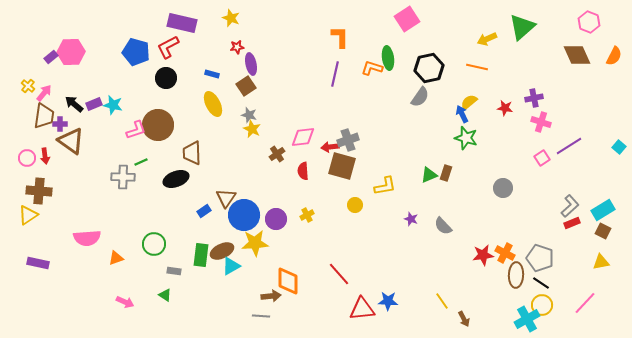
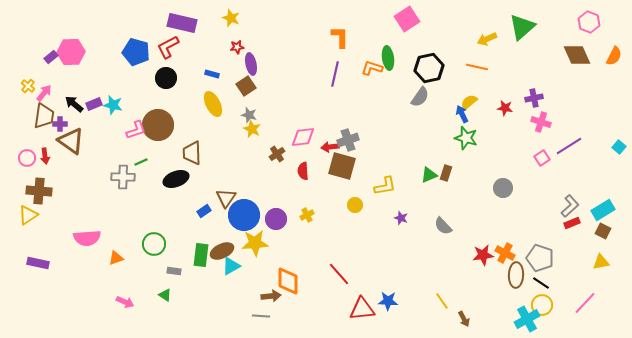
purple star at (411, 219): moved 10 px left, 1 px up
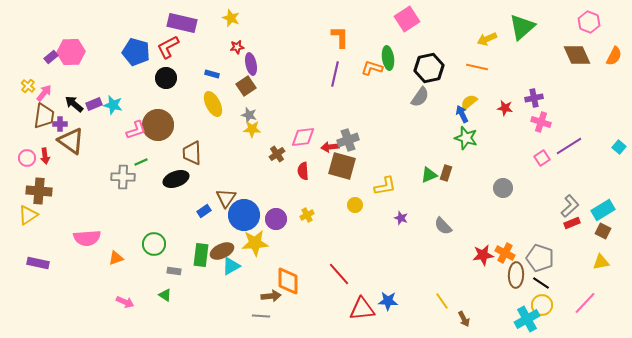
yellow star at (252, 129): rotated 24 degrees counterclockwise
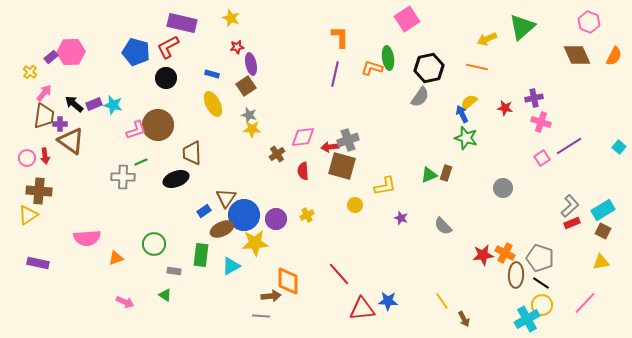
yellow cross at (28, 86): moved 2 px right, 14 px up
brown ellipse at (222, 251): moved 22 px up
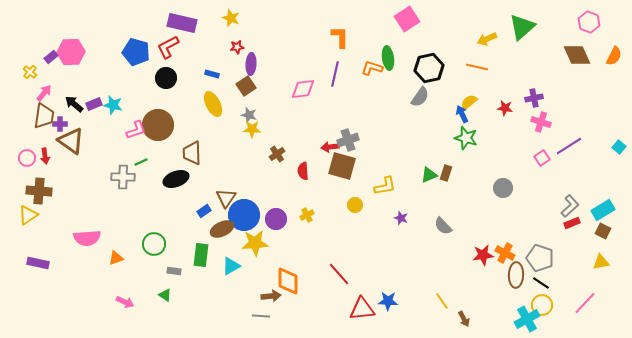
purple ellipse at (251, 64): rotated 15 degrees clockwise
pink diamond at (303, 137): moved 48 px up
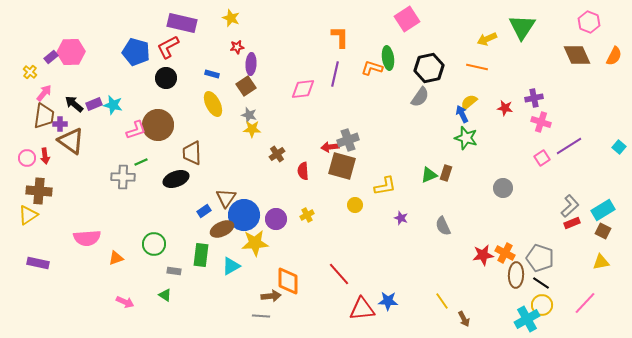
green triangle at (522, 27): rotated 16 degrees counterclockwise
gray semicircle at (443, 226): rotated 18 degrees clockwise
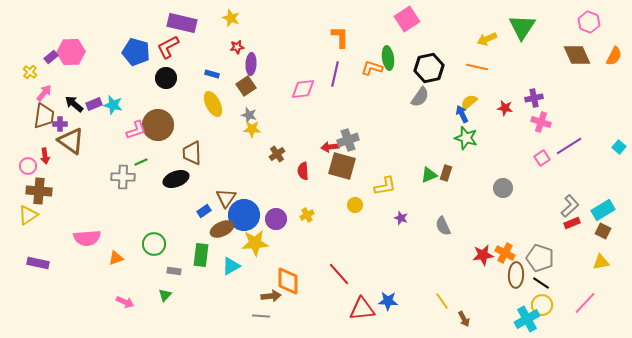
pink circle at (27, 158): moved 1 px right, 8 px down
green triangle at (165, 295): rotated 40 degrees clockwise
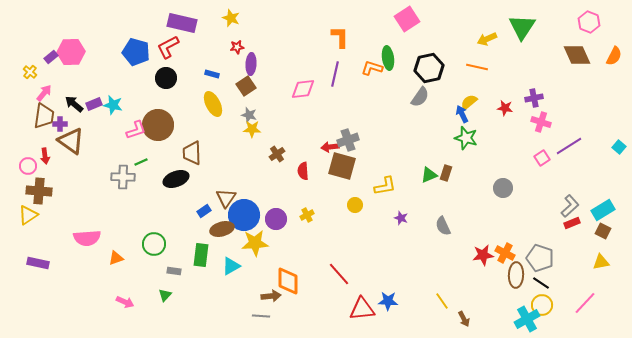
brown ellipse at (222, 229): rotated 10 degrees clockwise
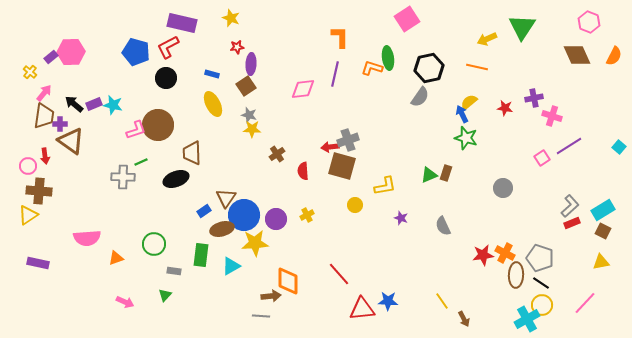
pink cross at (541, 122): moved 11 px right, 6 px up
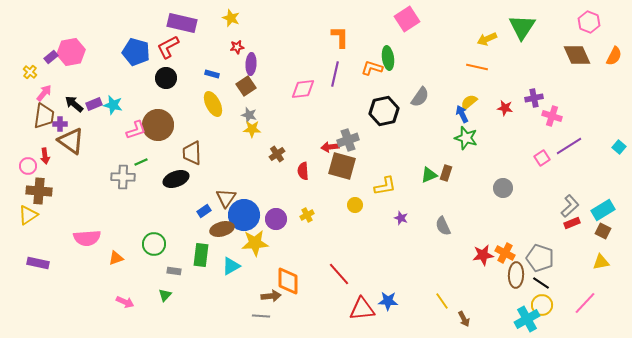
pink hexagon at (71, 52): rotated 8 degrees counterclockwise
black hexagon at (429, 68): moved 45 px left, 43 px down
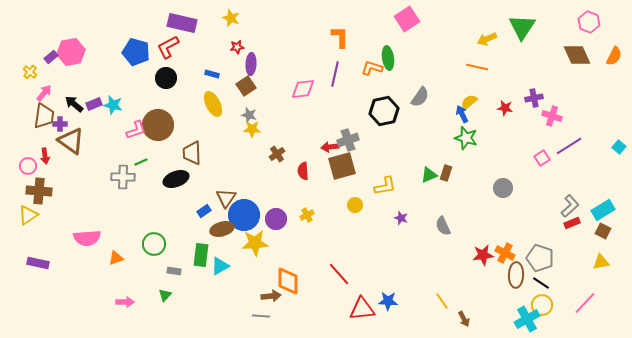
brown square at (342, 166): rotated 32 degrees counterclockwise
cyan triangle at (231, 266): moved 11 px left
pink arrow at (125, 302): rotated 24 degrees counterclockwise
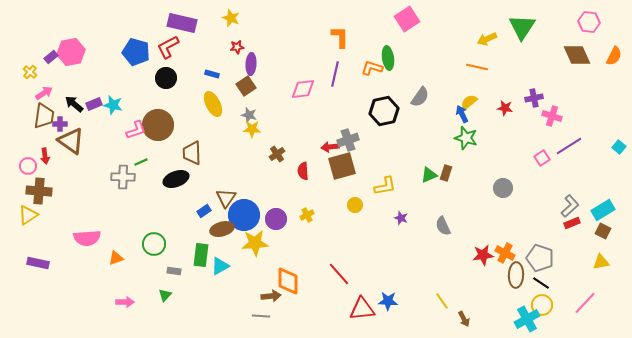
pink hexagon at (589, 22): rotated 15 degrees counterclockwise
pink arrow at (44, 93): rotated 18 degrees clockwise
